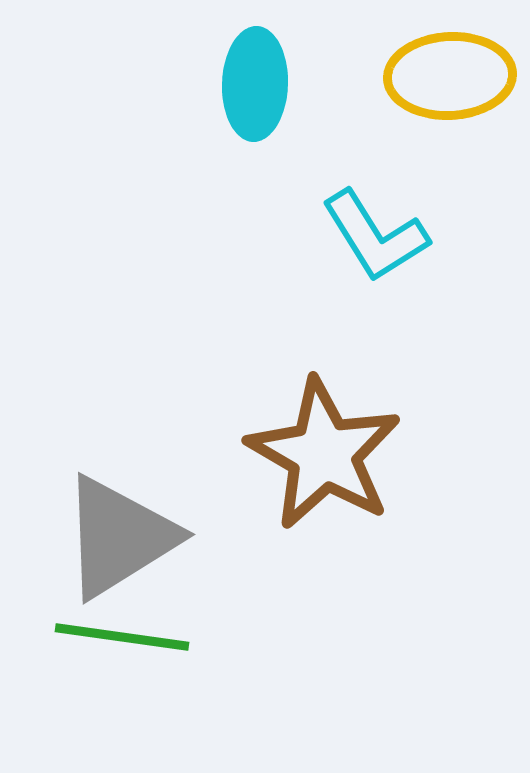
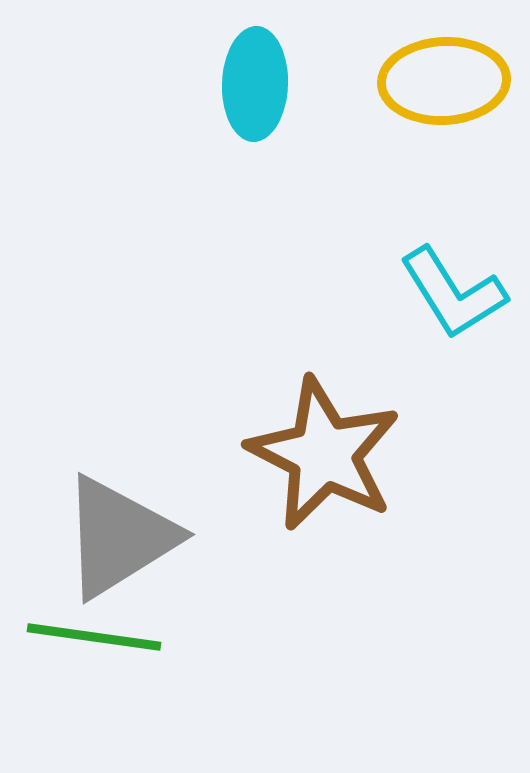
yellow ellipse: moved 6 px left, 5 px down
cyan L-shape: moved 78 px right, 57 px down
brown star: rotated 3 degrees counterclockwise
green line: moved 28 px left
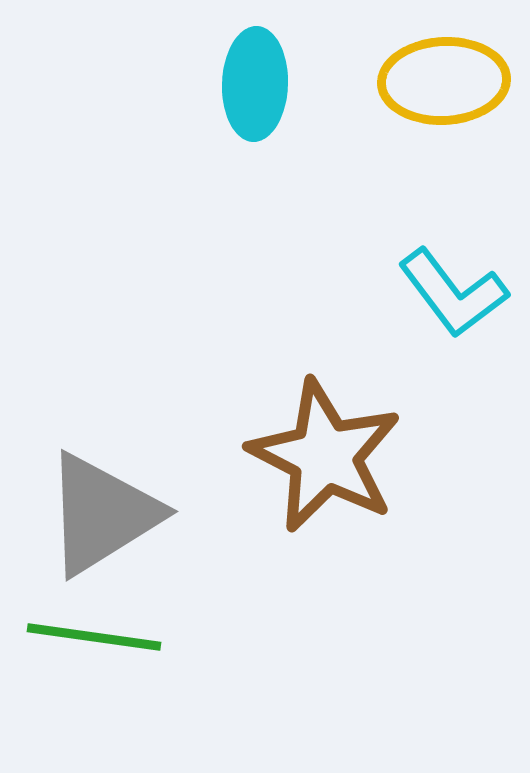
cyan L-shape: rotated 5 degrees counterclockwise
brown star: moved 1 px right, 2 px down
gray triangle: moved 17 px left, 23 px up
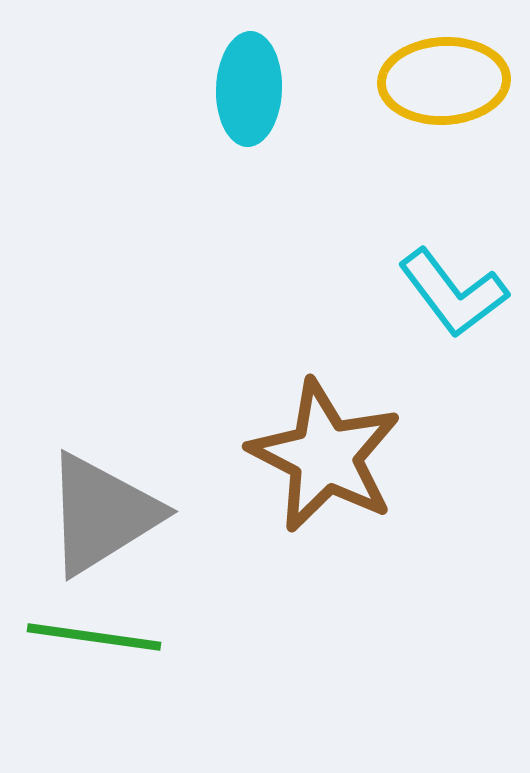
cyan ellipse: moved 6 px left, 5 px down
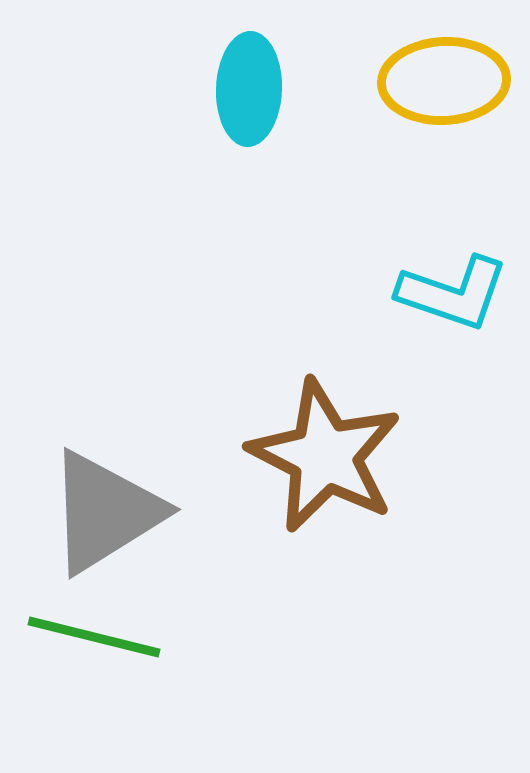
cyan L-shape: rotated 34 degrees counterclockwise
gray triangle: moved 3 px right, 2 px up
green line: rotated 6 degrees clockwise
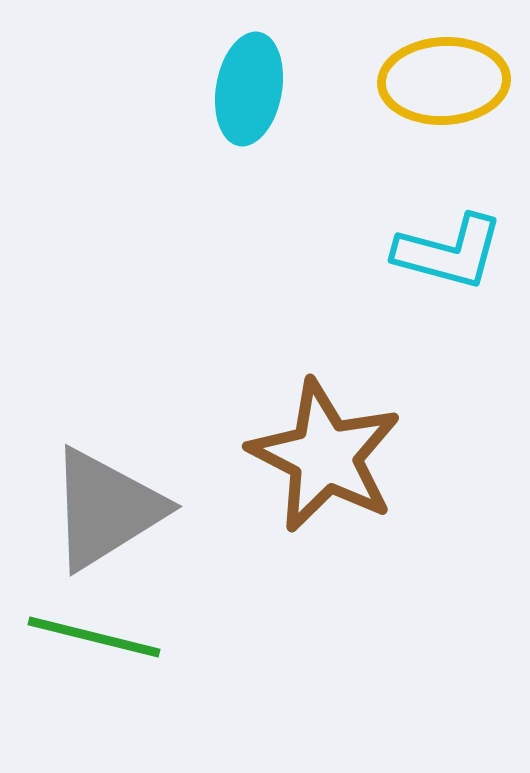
cyan ellipse: rotated 8 degrees clockwise
cyan L-shape: moved 4 px left, 41 px up; rotated 4 degrees counterclockwise
gray triangle: moved 1 px right, 3 px up
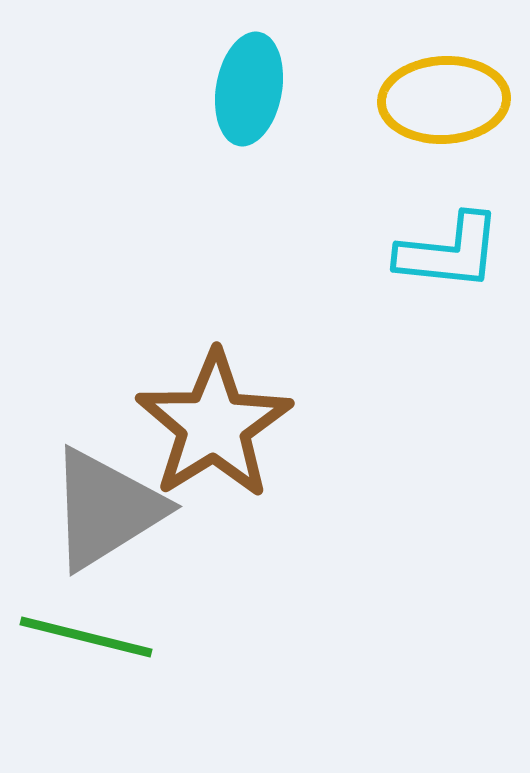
yellow ellipse: moved 19 px down
cyan L-shape: rotated 9 degrees counterclockwise
brown star: moved 111 px left, 31 px up; rotated 13 degrees clockwise
green line: moved 8 px left
